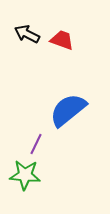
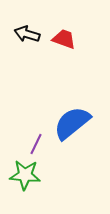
black arrow: rotated 10 degrees counterclockwise
red trapezoid: moved 2 px right, 1 px up
blue semicircle: moved 4 px right, 13 px down
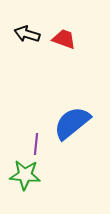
purple line: rotated 20 degrees counterclockwise
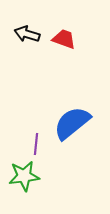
green star: moved 1 px left, 1 px down; rotated 12 degrees counterclockwise
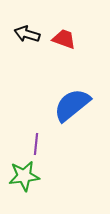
blue semicircle: moved 18 px up
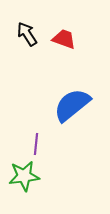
black arrow: rotated 40 degrees clockwise
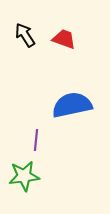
black arrow: moved 2 px left, 1 px down
blue semicircle: rotated 27 degrees clockwise
purple line: moved 4 px up
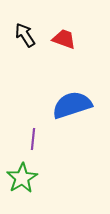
blue semicircle: rotated 6 degrees counterclockwise
purple line: moved 3 px left, 1 px up
green star: moved 2 px left, 2 px down; rotated 24 degrees counterclockwise
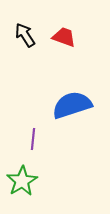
red trapezoid: moved 2 px up
green star: moved 3 px down
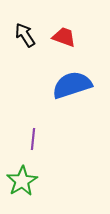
blue semicircle: moved 20 px up
